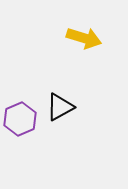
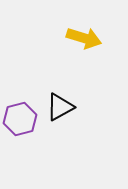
purple hexagon: rotated 8 degrees clockwise
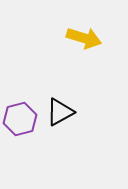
black triangle: moved 5 px down
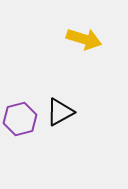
yellow arrow: moved 1 px down
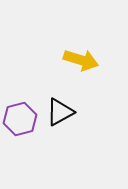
yellow arrow: moved 3 px left, 21 px down
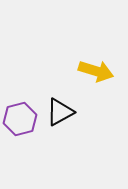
yellow arrow: moved 15 px right, 11 px down
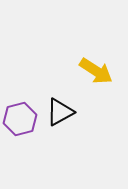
yellow arrow: rotated 16 degrees clockwise
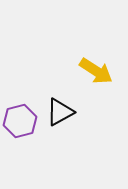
purple hexagon: moved 2 px down
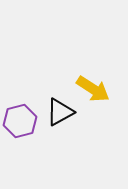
yellow arrow: moved 3 px left, 18 px down
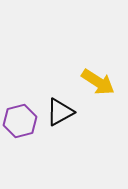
yellow arrow: moved 5 px right, 7 px up
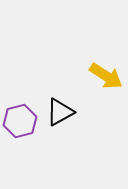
yellow arrow: moved 8 px right, 6 px up
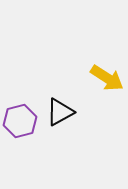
yellow arrow: moved 1 px right, 2 px down
